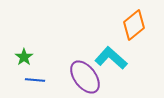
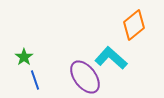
blue line: rotated 66 degrees clockwise
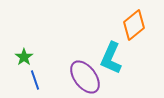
cyan L-shape: rotated 108 degrees counterclockwise
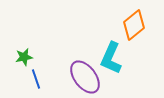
green star: rotated 24 degrees clockwise
blue line: moved 1 px right, 1 px up
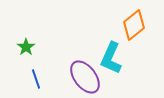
green star: moved 2 px right, 10 px up; rotated 24 degrees counterclockwise
